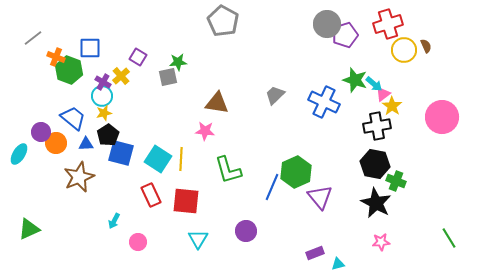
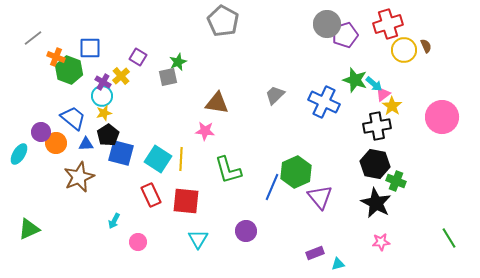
green star at (178, 62): rotated 18 degrees counterclockwise
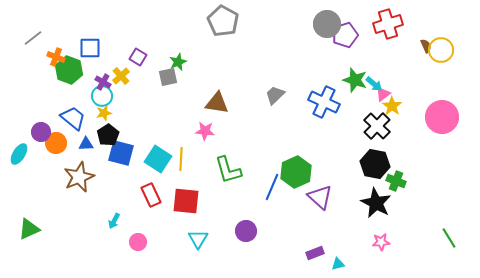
yellow circle at (404, 50): moved 37 px right
black cross at (377, 126): rotated 36 degrees counterclockwise
purple triangle at (320, 197): rotated 8 degrees counterclockwise
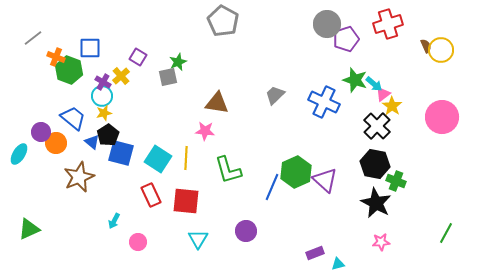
purple pentagon at (345, 35): moved 1 px right, 4 px down
blue triangle at (86, 144): moved 6 px right, 2 px up; rotated 42 degrees clockwise
yellow line at (181, 159): moved 5 px right, 1 px up
purple triangle at (320, 197): moved 5 px right, 17 px up
green line at (449, 238): moved 3 px left, 5 px up; rotated 60 degrees clockwise
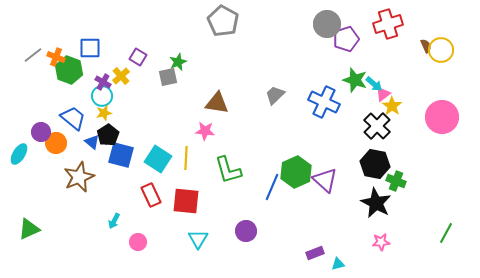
gray line at (33, 38): moved 17 px down
blue square at (121, 153): moved 2 px down
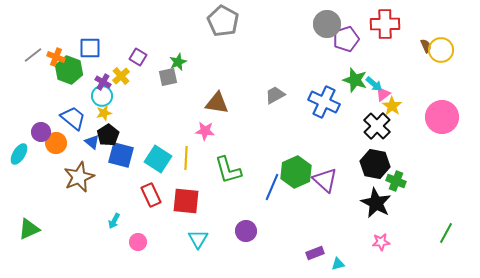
red cross at (388, 24): moved 3 px left; rotated 16 degrees clockwise
gray trapezoid at (275, 95): rotated 15 degrees clockwise
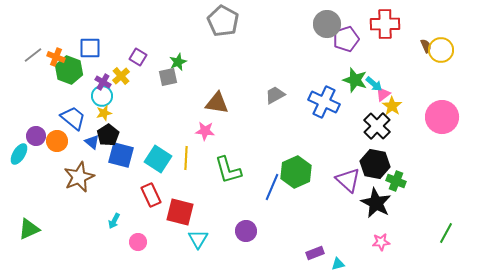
purple circle at (41, 132): moved 5 px left, 4 px down
orange circle at (56, 143): moved 1 px right, 2 px up
purple triangle at (325, 180): moved 23 px right
red square at (186, 201): moved 6 px left, 11 px down; rotated 8 degrees clockwise
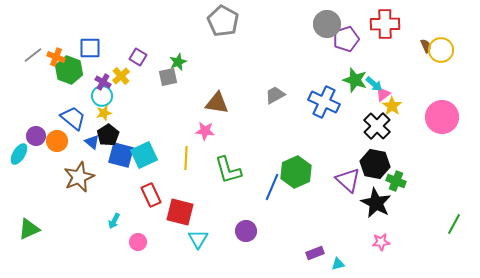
cyan square at (158, 159): moved 14 px left, 4 px up; rotated 32 degrees clockwise
green line at (446, 233): moved 8 px right, 9 px up
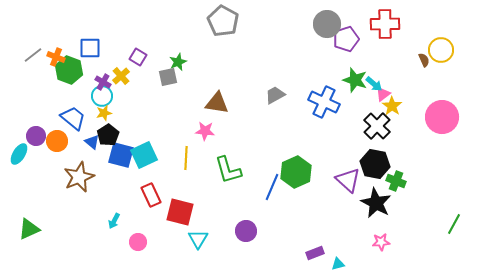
brown semicircle at (426, 46): moved 2 px left, 14 px down
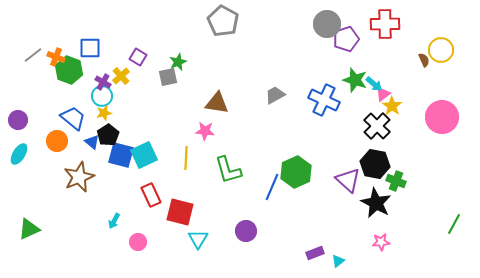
blue cross at (324, 102): moved 2 px up
purple circle at (36, 136): moved 18 px left, 16 px up
cyan triangle at (338, 264): moved 3 px up; rotated 24 degrees counterclockwise
